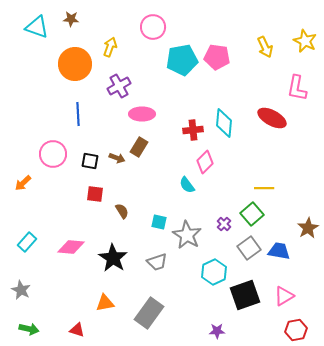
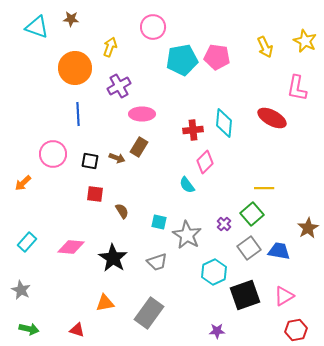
orange circle at (75, 64): moved 4 px down
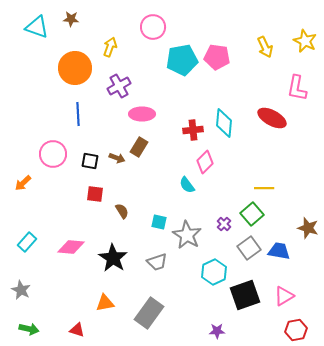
brown star at (308, 228): rotated 25 degrees counterclockwise
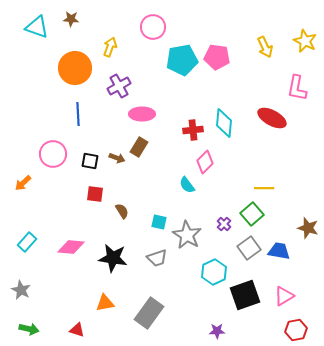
black star at (113, 258): rotated 24 degrees counterclockwise
gray trapezoid at (157, 262): moved 4 px up
